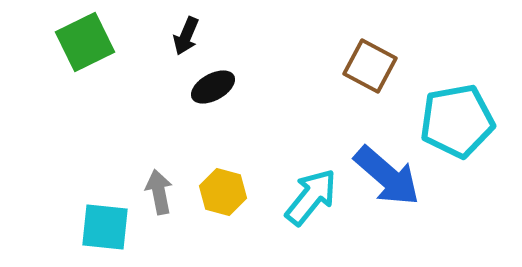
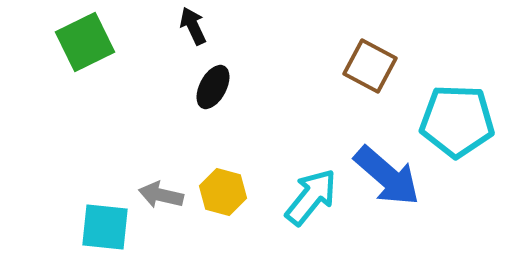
black arrow: moved 7 px right, 10 px up; rotated 132 degrees clockwise
black ellipse: rotated 33 degrees counterclockwise
cyan pentagon: rotated 12 degrees clockwise
gray arrow: moved 2 px right, 3 px down; rotated 66 degrees counterclockwise
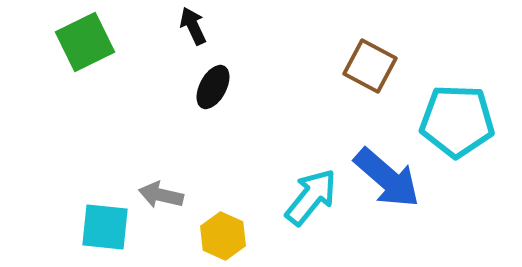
blue arrow: moved 2 px down
yellow hexagon: moved 44 px down; rotated 9 degrees clockwise
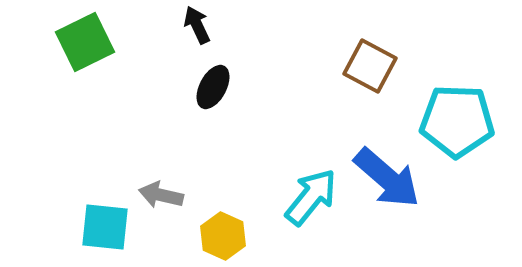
black arrow: moved 4 px right, 1 px up
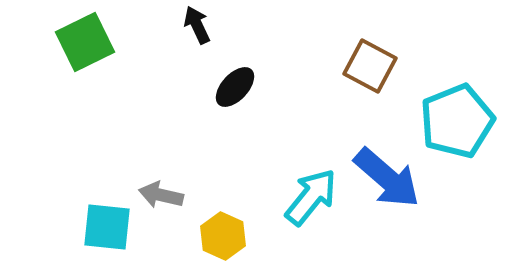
black ellipse: moved 22 px right; rotated 15 degrees clockwise
cyan pentagon: rotated 24 degrees counterclockwise
cyan square: moved 2 px right
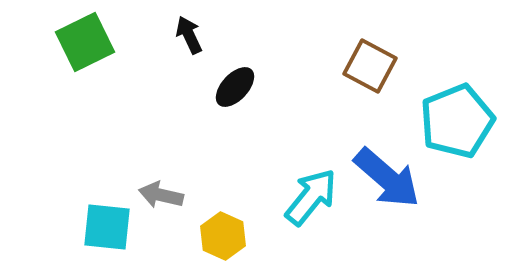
black arrow: moved 8 px left, 10 px down
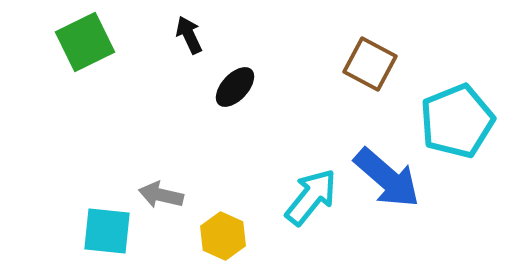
brown square: moved 2 px up
cyan square: moved 4 px down
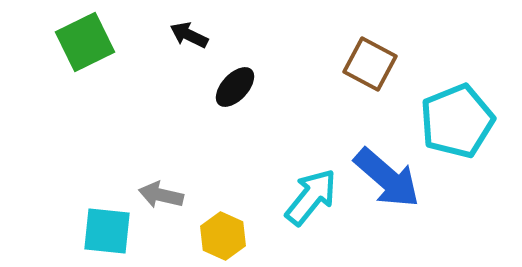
black arrow: rotated 39 degrees counterclockwise
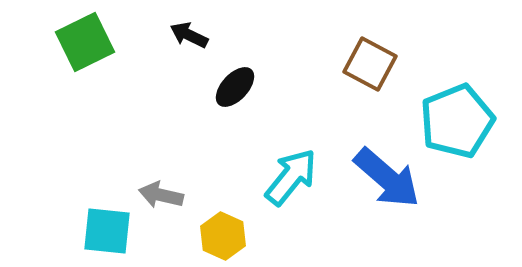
cyan arrow: moved 20 px left, 20 px up
